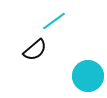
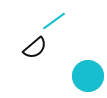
black semicircle: moved 2 px up
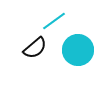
cyan circle: moved 10 px left, 26 px up
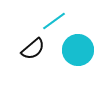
black semicircle: moved 2 px left, 1 px down
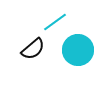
cyan line: moved 1 px right, 1 px down
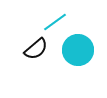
black semicircle: moved 3 px right
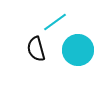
black semicircle: rotated 115 degrees clockwise
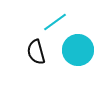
black semicircle: moved 3 px down
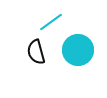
cyan line: moved 4 px left
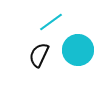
black semicircle: moved 3 px right, 3 px down; rotated 40 degrees clockwise
